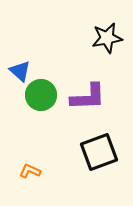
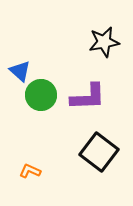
black star: moved 3 px left, 4 px down
black square: rotated 33 degrees counterclockwise
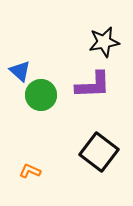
purple L-shape: moved 5 px right, 12 px up
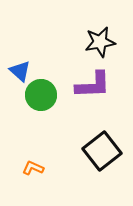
black star: moved 4 px left
black square: moved 3 px right, 1 px up; rotated 15 degrees clockwise
orange L-shape: moved 3 px right, 3 px up
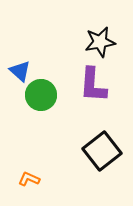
purple L-shape: rotated 96 degrees clockwise
orange L-shape: moved 4 px left, 11 px down
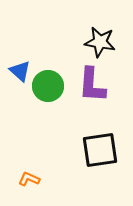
black star: rotated 20 degrees clockwise
purple L-shape: moved 1 px left
green circle: moved 7 px right, 9 px up
black square: moved 2 px left, 1 px up; rotated 30 degrees clockwise
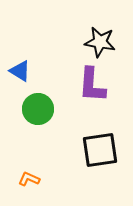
blue triangle: rotated 10 degrees counterclockwise
green circle: moved 10 px left, 23 px down
